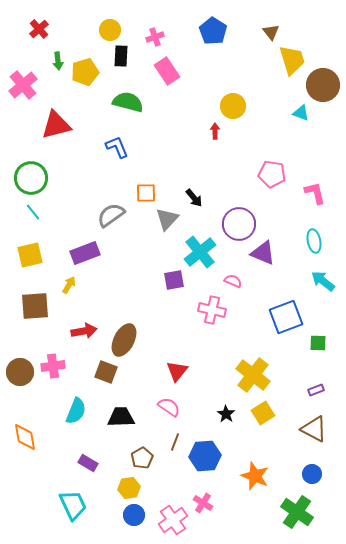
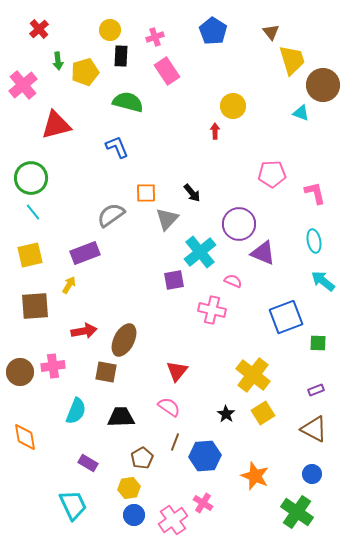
pink pentagon at (272, 174): rotated 12 degrees counterclockwise
black arrow at (194, 198): moved 2 px left, 5 px up
brown square at (106, 372): rotated 10 degrees counterclockwise
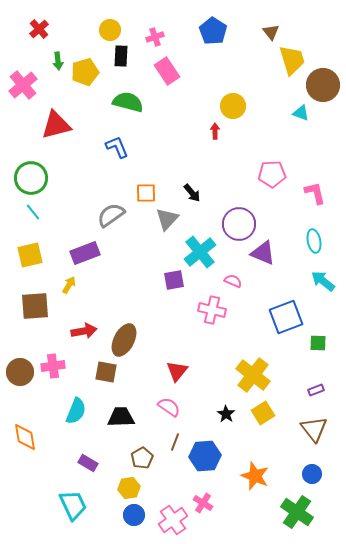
brown triangle at (314, 429): rotated 24 degrees clockwise
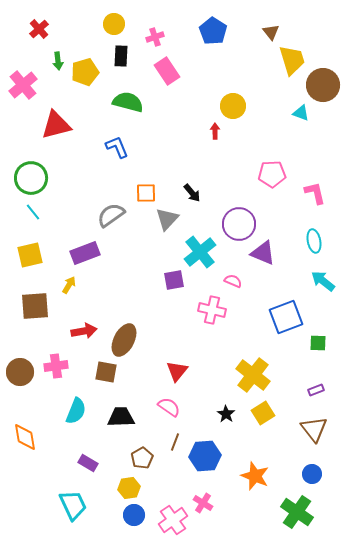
yellow circle at (110, 30): moved 4 px right, 6 px up
pink cross at (53, 366): moved 3 px right
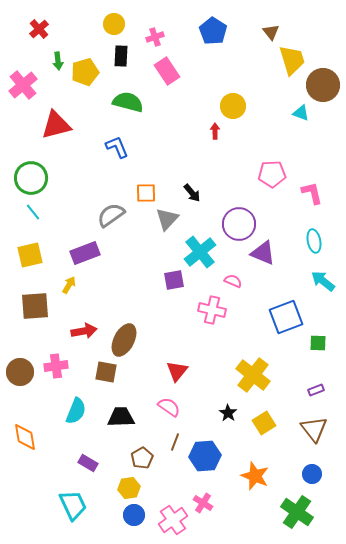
pink L-shape at (315, 193): moved 3 px left
yellow square at (263, 413): moved 1 px right, 10 px down
black star at (226, 414): moved 2 px right, 1 px up
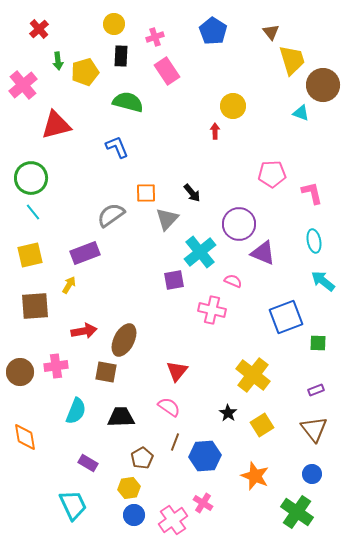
yellow square at (264, 423): moved 2 px left, 2 px down
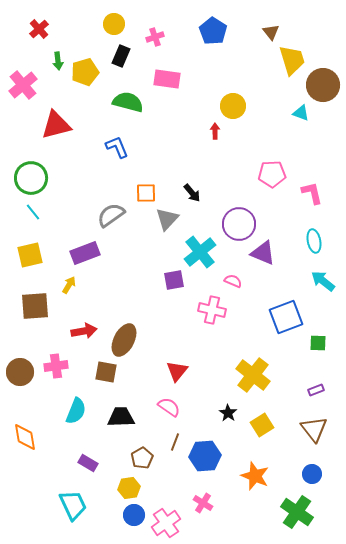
black rectangle at (121, 56): rotated 20 degrees clockwise
pink rectangle at (167, 71): moved 8 px down; rotated 48 degrees counterclockwise
pink cross at (173, 520): moved 7 px left, 3 px down
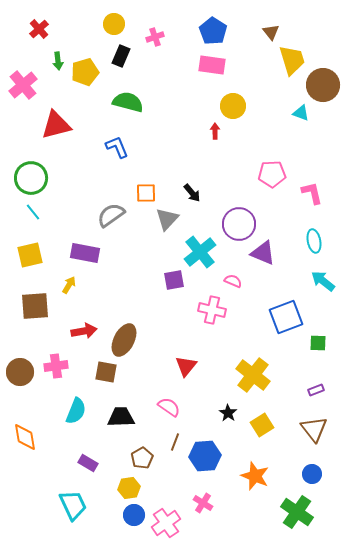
pink rectangle at (167, 79): moved 45 px right, 14 px up
purple rectangle at (85, 253): rotated 32 degrees clockwise
red triangle at (177, 371): moved 9 px right, 5 px up
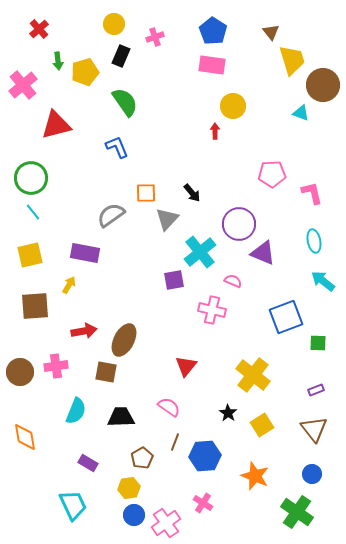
green semicircle at (128, 102): moved 3 px left; rotated 40 degrees clockwise
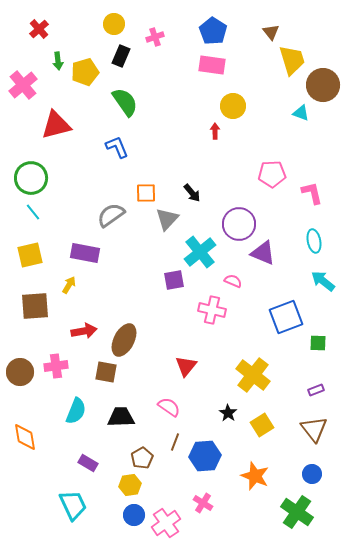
yellow hexagon at (129, 488): moved 1 px right, 3 px up
